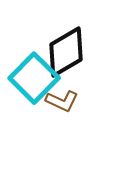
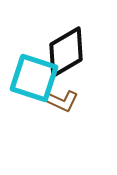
cyan square: rotated 27 degrees counterclockwise
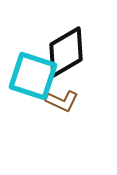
cyan square: moved 1 px left, 2 px up
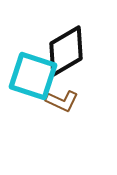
black diamond: moved 1 px up
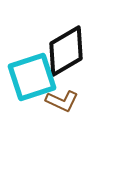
cyan square: moved 1 px left, 1 px down; rotated 36 degrees counterclockwise
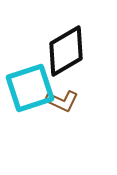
cyan square: moved 2 px left, 11 px down
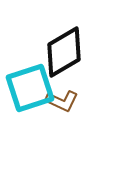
black diamond: moved 2 px left, 1 px down
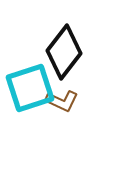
black diamond: rotated 22 degrees counterclockwise
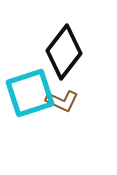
cyan square: moved 5 px down
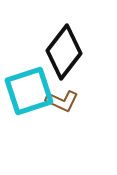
cyan square: moved 1 px left, 2 px up
